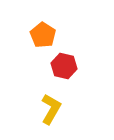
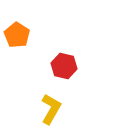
orange pentagon: moved 26 px left
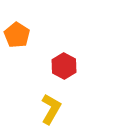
red hexagon: rotated 15 degrees clockwise
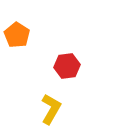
red hexagon: moved 3 px right; rotated 25 degrees clockwise
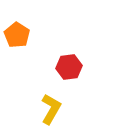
red hexagon: moved 2 px right, 1 px down
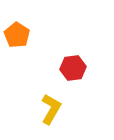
red hexagon: moved 4 px right, 1 px down
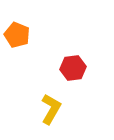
orange pentagon: rotated 10 degrees counterclockwise
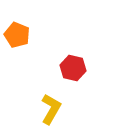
red hexagon: rotated 20 degrees clockwise
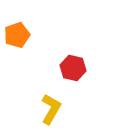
orange pentagon: rotated 30 degrees clockwise
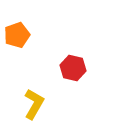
yellow L-shape: moved 17 px left, 5 px up
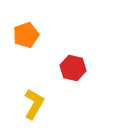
orange pentagon: moved 9 px right
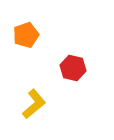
yellow L-shape: rotated 20 degrees clockwise
